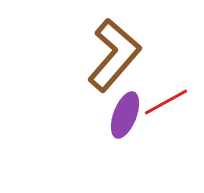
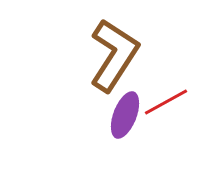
brown L-shape: rotated 8 degrees counterclockwise
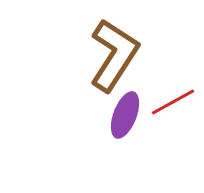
red line: moved 7 px right
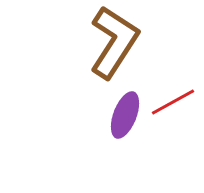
brown L-shape: moved 13 px up
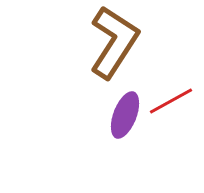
red line: moved 2 px left, 1 px up
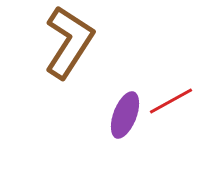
brown L-shape: moved 45 px left
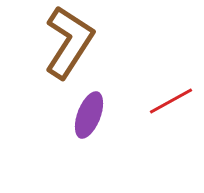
purple ellipse: moved 36 px left
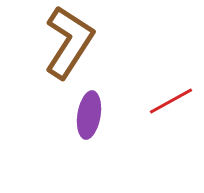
purple ellipse: rotated 12 degrees counterclockwise
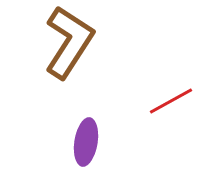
purple ellipse: moved 3 px left, 27 px down
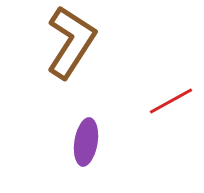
brown L-shape: moved 2 px right
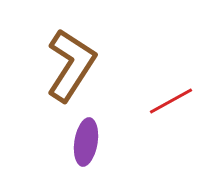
brown L-shape: moved 23 px down
